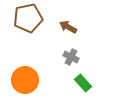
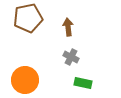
brown arrow: rotated 54 degrees clockwise
green rectangle: rotated 36 degrees counterclockwise
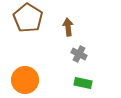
brown pentagon: rotated 28 degrees counterclockwise
gray cross: moved 8 px right, 3 px up
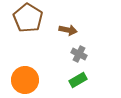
brown arrow: moved 3 px down; rotated 108 degrees clockwise
green rectangle: moved 5 px left, 3 px up; rotated 42 degrees counterclockwise
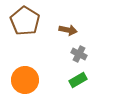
brown pentagon: moved 3 px left, 3 px down
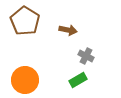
gray cross: moved 7 px right, 2 px down
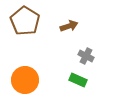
brown arrow: moved 1 px right, 4 px up; rotated 30 degrees counterclockwise
green rectangle: rotated 54 degrees clockwise
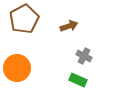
brown pentagon: moved 1 px left, 2 px up; rotated 12 degrees clockwise
gray cross: moved 2 px left
orange circle: moved 8 px left, 12 px up
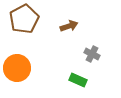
gray cross: moved 8 px right, 2 px up
